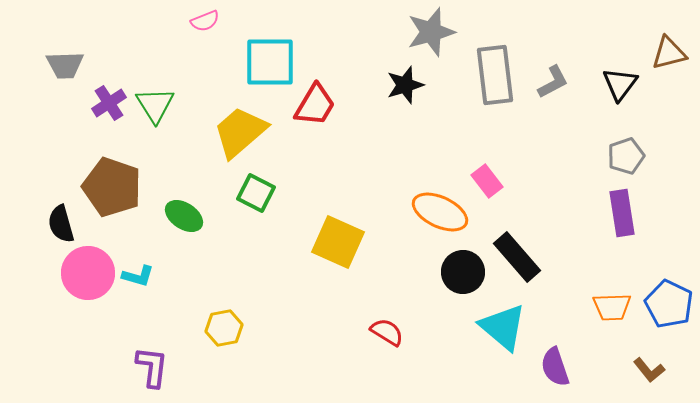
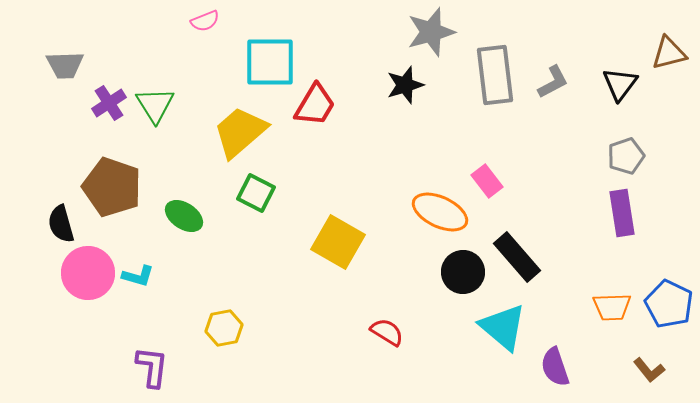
yellow square: rotated 6 degrees clockwise
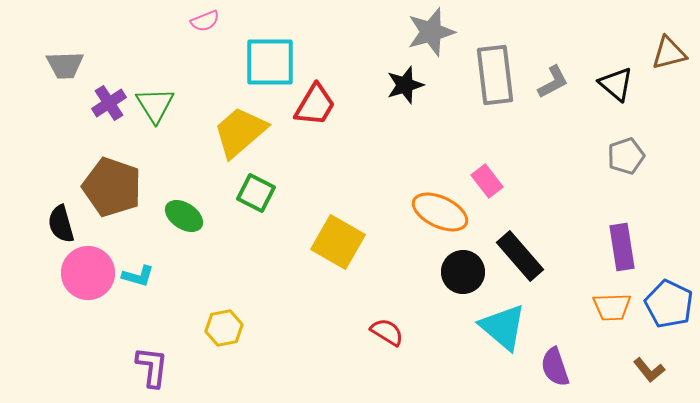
black triangle: moved 4 px left; rotated 27 degrees counterclockwise
purple rectangle: moved 34 px down
black rectangle: moved 3 px right, 1 px up
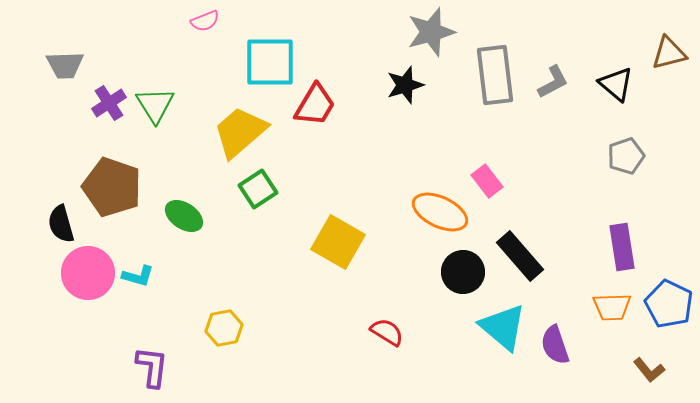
green square: moved 2 px right, 4 px up; rotated 30 degrees clockwise
purple semicircle: moved 22 px up
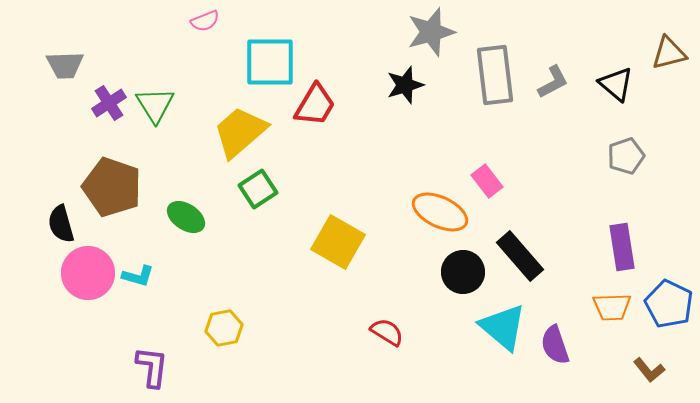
green ellipse: moved 2 px right, 1 px down
